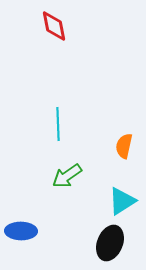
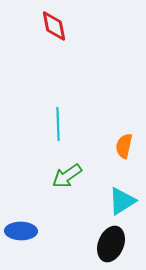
black ellipse: moved 1 px right, 1 px down
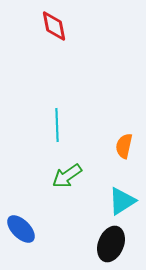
cyan line: moved 1 px left, 1 px down
blue ellipse: moved 2 px up; rotated 44 degrees clockwise
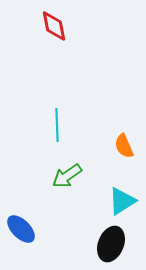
orange semicircle: rotated 35 degrees counterclockwise
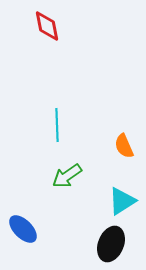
red diamond: moved 7 px left
blue ellipse: moved 2 px right
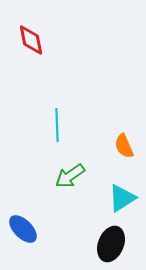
red diamond: moved 16 px left, 14 px down
green arrow: moved 3 px right
cyan triangle: moved 3 px up
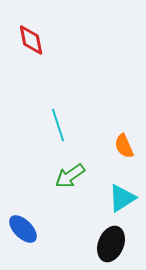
cyan line: moved 1 px right; rotated 16 degrees counterclockwise
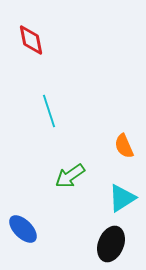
cyan line: moved 9 px left, 14 px up
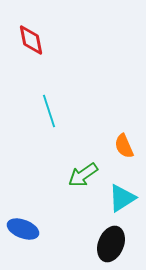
green arrow: moved 13 px right, 1 px up
blue ellipse: rotated 24 degrees counterclockwise
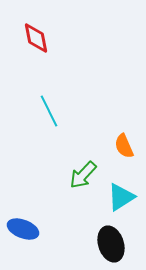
red diamond: moved 5 px right, 2 px up
cyan line: rotated 8 degrees counterclockwise
green arrow: rotated 12 degrees counterclockwise
cyan triangle: moved 1 px left, 1 px up
black ellipse: rotated 40 degrees counterclockwise
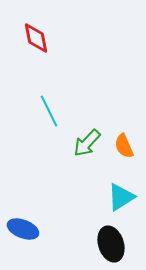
green arrow: moved 4 px right, 32 px up
